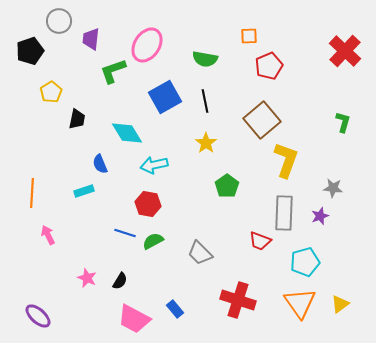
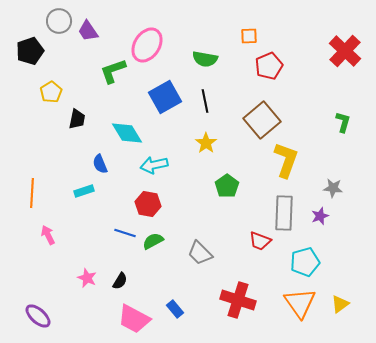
purple trapezoid at (91, 39): moved 3 px left, 8 px up; rotated 40 degrees counterclockwise
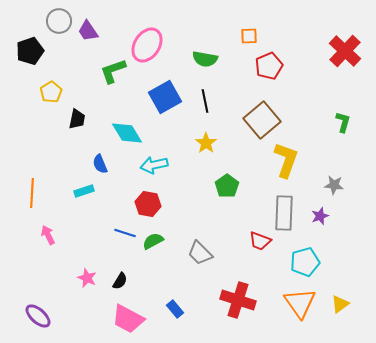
gray star at (333, 188): moved 1 px right, 3 px up
pink trapezoid at (134, 319): moved 6 px left
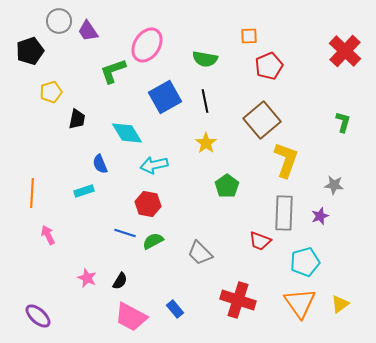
yellow pentagon at (51, 92): rotated 15 degrees clockwise
pink trapezoid at (128, 319): moved 3 px right, 2 px up
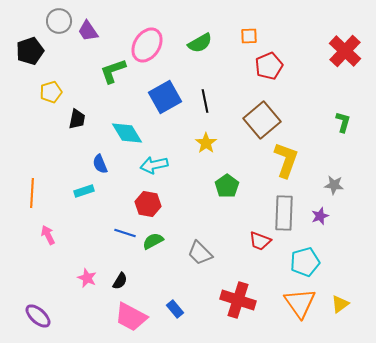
green semicircle at (205, 59): moved 5 px left, 16 px up; rotated 40 degrees counterclockwise
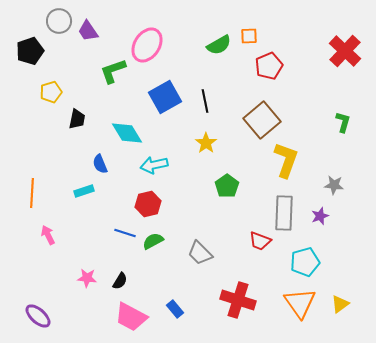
green semicircle at (200, 43): moved 19 px right, 2 px down
red hexagon at (148, 204): rotated 25 degrees counterclockwise
pink star at (87, 278): rotated 18 degrees counterclockwise
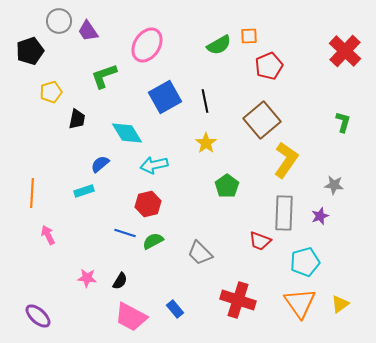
green L-shape at (113, 71): moved 9 px left, 5 px down
yellow L-shape at (286, 160): rotated 15 degrees clockwise
blue semicircle at (100, 164): rotated 72 degrees clockwise
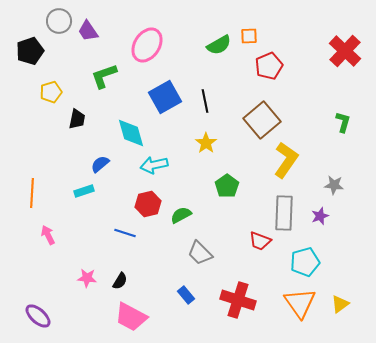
cyan diamond at (127, 133): moved 4 px right; rotated 16 degrees clockwise
green semicircle at (153, 241): moved 28 px right, 26 px up
blue rectangle at (175, 309): moved 11 px right, 14 px up
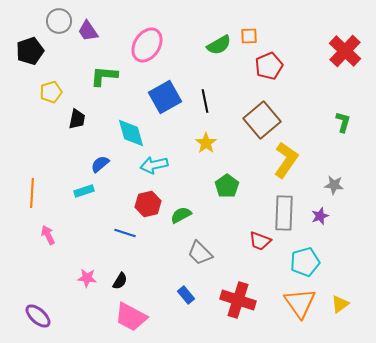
green L-shape at (104, 76): rotated 24 degrees clockwise
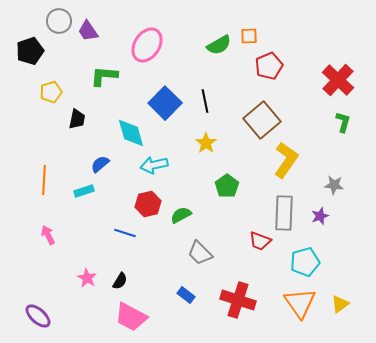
red cross at (345, 51): moved 7 px left, 29 px down
blue square at (165, 97): moved 6 px down; rotated 16 degrees counterclockwise
orange line at (32, 193): moved 12 px right, 13 px up
pink star at (87, 278): rotated 24 degrees clockwise
blue rectangle at (186, 295): rotated 12 degrees counterclockwise
